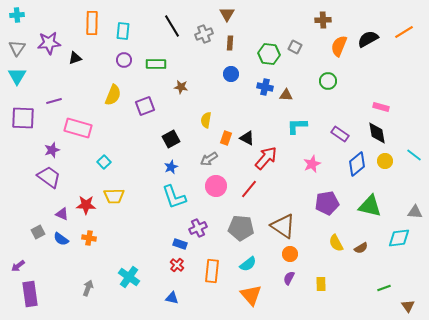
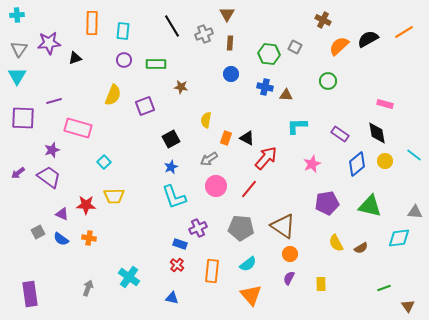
brown cross at (323, 20): rotated 28 degrees clockwise
orange semicircle at (339, 46): rotated 25 degrees clockwise
gray triangle at (17, 48): moved 2 px right, 1 px down
pink rectangle at (381, 107): moved 4 px right, 3 px up
purple arrow at (18, 266): moved 93 px up
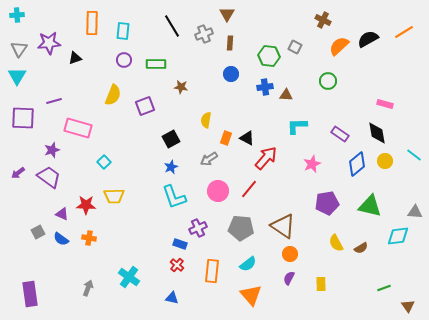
green hexagon at (269, 54): moved 2 px down
blue cross at (265, 87): rotated 21 degrees counterclockwise
pink circle at (216, 186): moved 2 px right, 5 px down
cyan diamond at (399, 238): moved 1 px left, 2 px up
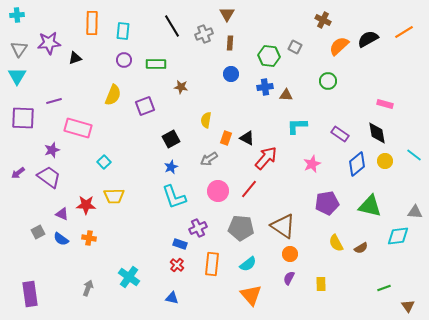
orange rectangle at (212, 271): moved 7 px up
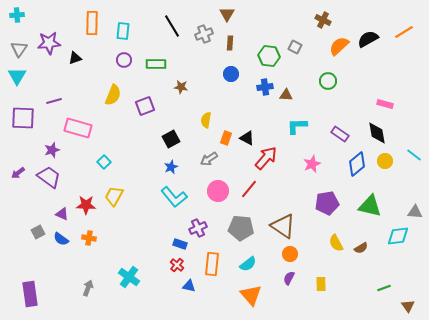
yellow trapezoid at (114, 196): rotated 120 degrees clockwise
cyan L-shape at (174, 197): rotated 20 degrees counterclockwise
blue triangle at (172, 298): moved 17 px right, 12 px up
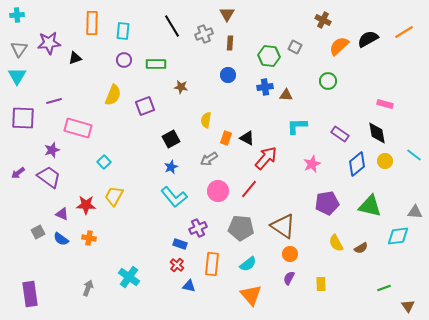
blue circle at (231, 74): moved 3 px left, 1 px down
